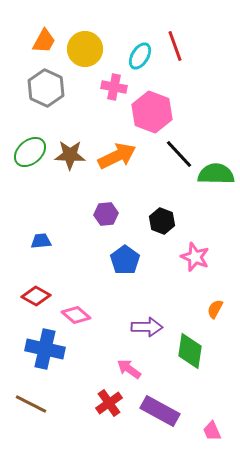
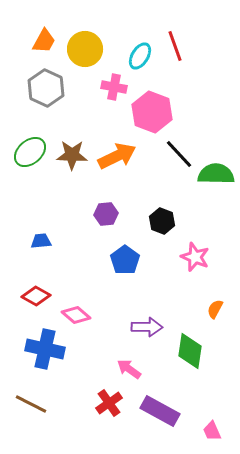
brown star: moved 2 px right
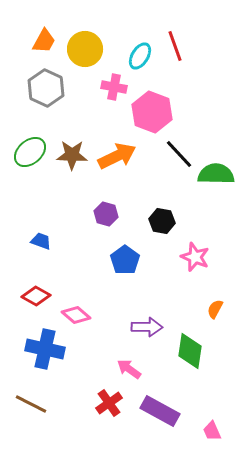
purple hexagon: rotated 20 degrees clockwise
black hexagon: rotated 10 degrees counterclockwise
blue trapezoid: rotated 25 degrees clockwise
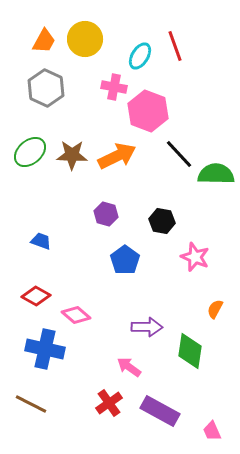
yellow circle: moved 10 px up
pink hexagon: moved 4 px left, 1 px up
pink arrow: moved 2 px up
